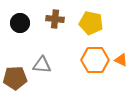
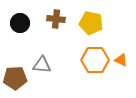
brown cross: moved 1 px right
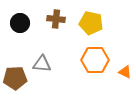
orange triangle: moved 4 px right, 12 px down
gray triangle: moved 1 px up
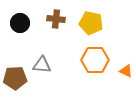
gray triangle: moved 1 px down
orange triangle: moved 1 px right, 1 px up
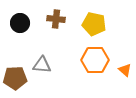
yellow pentagon: moved 3 px right, 1 px down
orange triangle: moved 1 px left, 1 px up; rotated 16 degrees clockwise
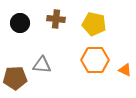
orange triangle: rotated 16 degrees counterclockwise
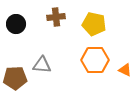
brown cross: moved 2 px up; rotated 12 degrees counterclockwise
black circle: moved 4 px left, 1 px down
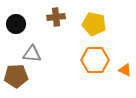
gray triangle: moved 10 px left, 11 px up
brown pentagon: moved 1 px right, 2 px up
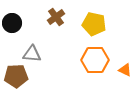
brown cross: rotated 30 degrees counterclockwise
black circle: moved 4 px left, 1 px up
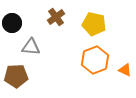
gray triangle: moved 1 px left, 7 px up
orange hexagon: rotated 20 degrees counterclockwise
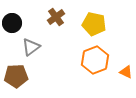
gray triangle: rotated 42 degrees counterclockwise
orange triangle: moved 1 px right, 2 px down
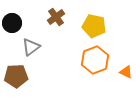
yellow pentagon: moved 2 px down
